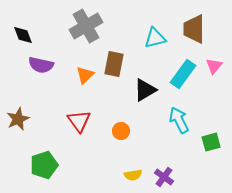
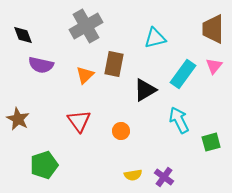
brown trapezoid: moved 19 px right
brown star: rotated 20 degrees counterclockwise
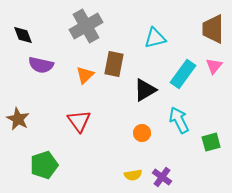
orange circle: moved 21 px right, 2 px down
purple cross: moved 2 px left
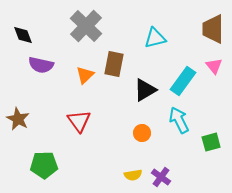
gray cross: rotated 16 degrees counterclockwise
pink triangle: rotated 18 degrees counterclockwise
cyan rectangle: moved 7 px down
green pentagon: rotated 16 degrees clockwise
purple cross: moved 1 px left
